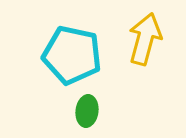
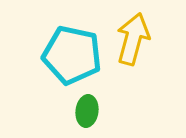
yellow arrow: moved 12 px left
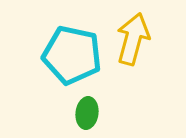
green ellipse: moved 2 px down
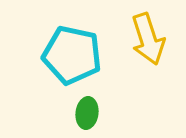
yellow arrow: moved 15 px right; rotated 147 degrees clockwise
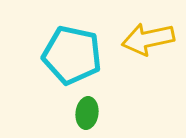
yellow arrow: rotated 96 degrees clockwise
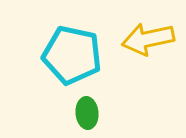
green ellipse: rotated 12 degrees counterclockwise
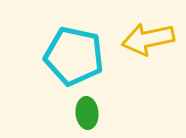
cyan pentagon: moved 2 px right, 1 px down
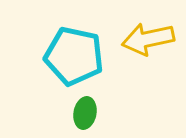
green ellipse: moved 2 px left; rotated 16 degrees clockwise
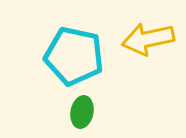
green ellipse: moved 3 px left, 1 px up
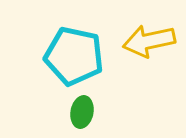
yellow arrow: moved 1 px right, 2 px down
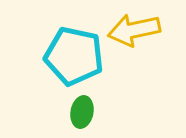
yellow arrow: moved 15 px left, 11 px up
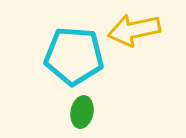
cyan pentagon: rotated 8 degrees counterclockwise
